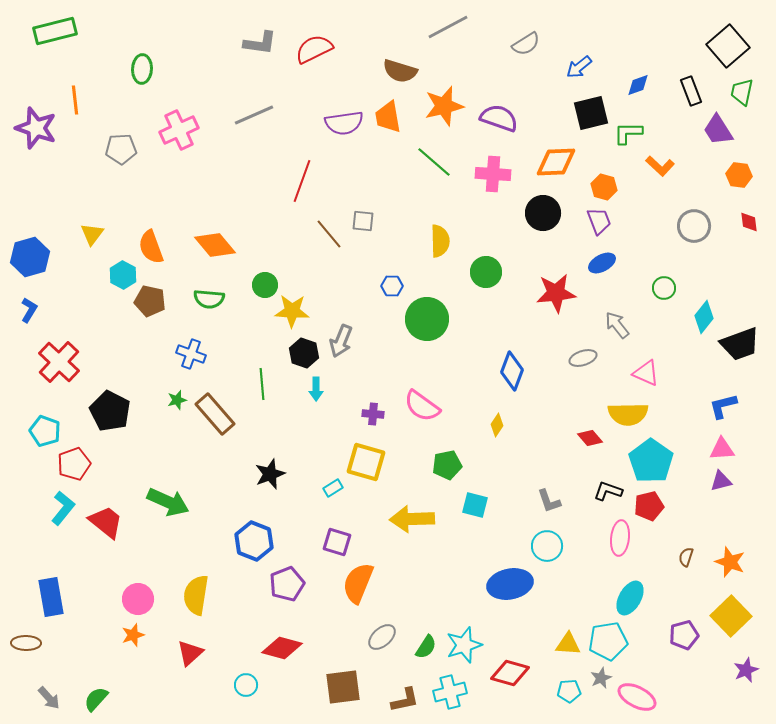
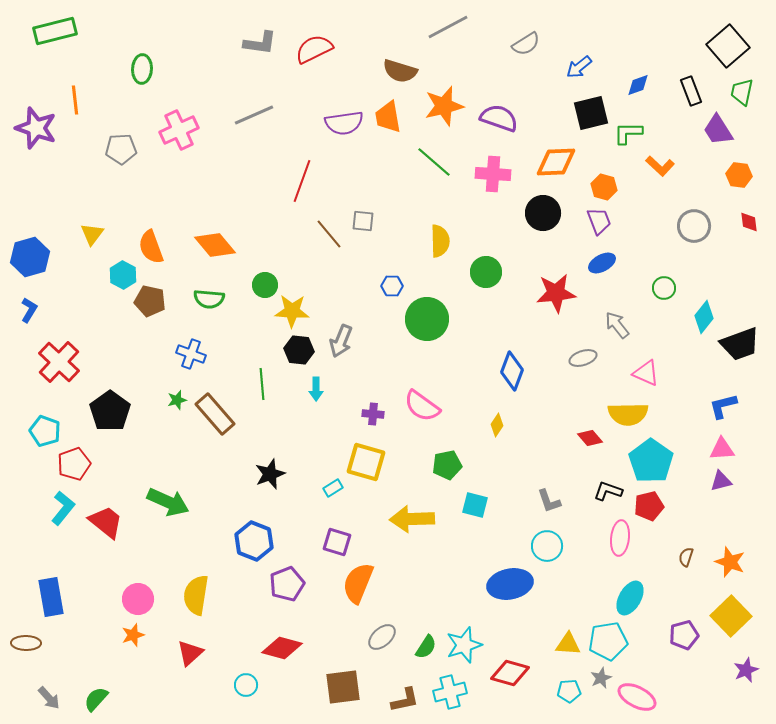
black hexagon at (304, 353): moved 5 px left, 3 px up; rotated 12 degrees counterclockwise
black pentagon at (110, 411): rotated 9 degrees clockwise
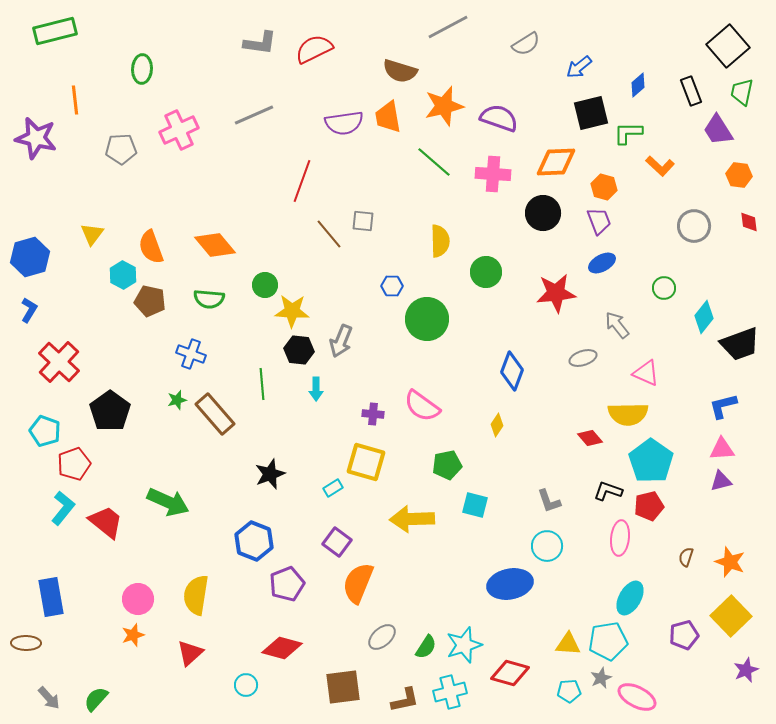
blue diamond at (638, 85): rotated 20 degrees counterclockwise
purple star at (36, 128): moved 10 px down; rotated 6 degrees counterclockwise
purple square at (337, 542): rotated 20 degrees clockwise
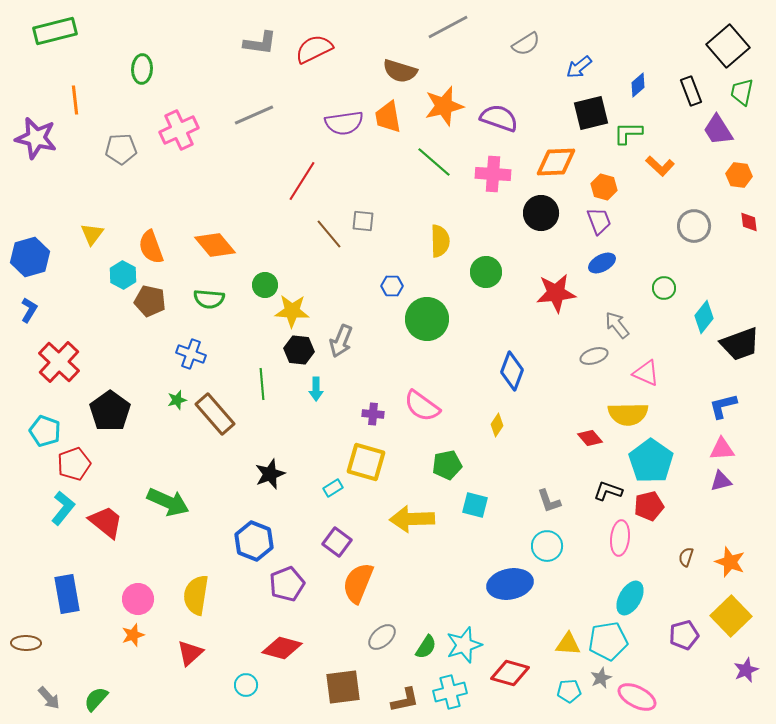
red line at (302, 181): rotated 12 degrees clockwise
black circle at (543, 213): moved 2 px left
gray ellipse at (583, 358): moved 11 px right, 2 px up
blue rectangle at (51, 597): moved 16 px right, 3 px up
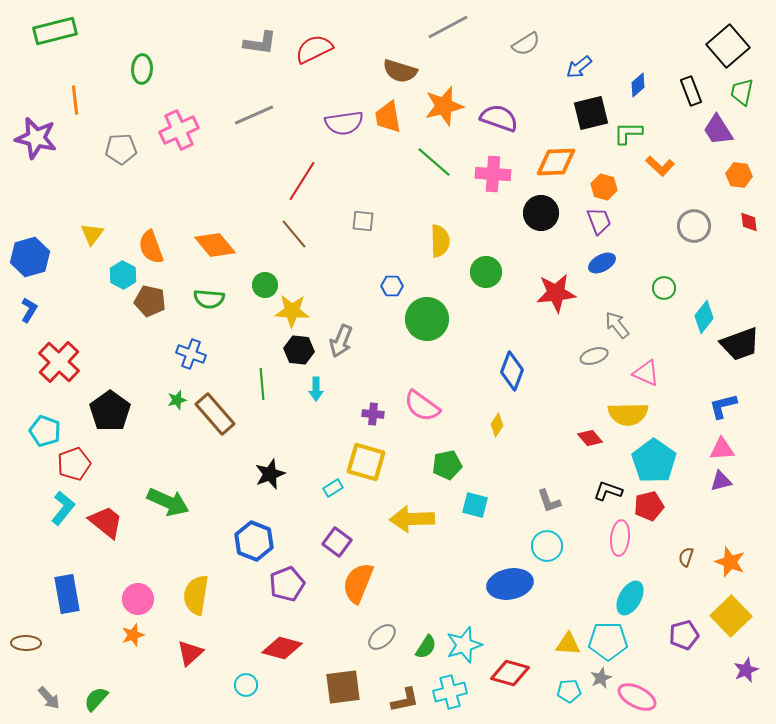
brown line at (329, 234): moved 35 px left
cyan pentagon at (651, 461): moved 3 px right
cyan pentagon at (608, 641): rotated 9 degrees clockwise
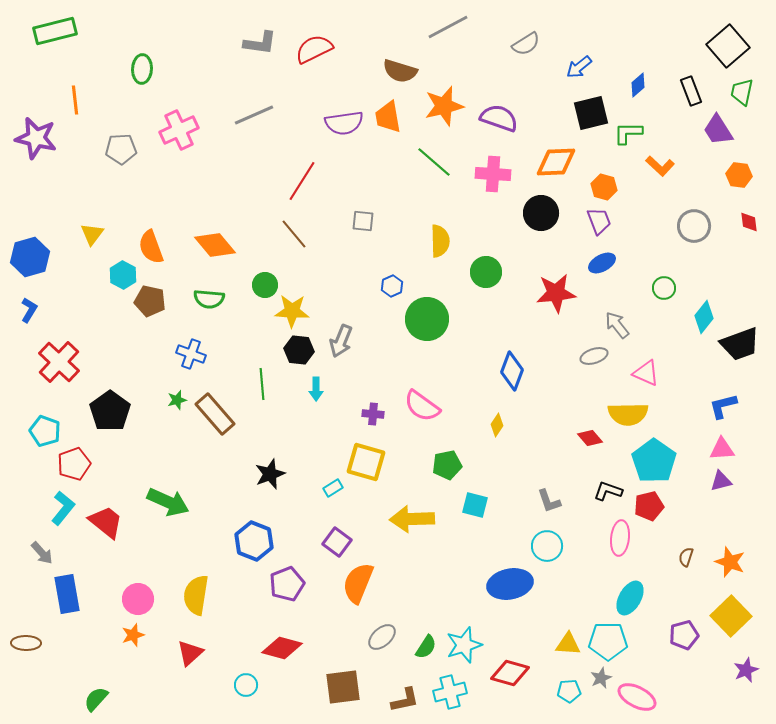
blue hexagon at (392, 286): rotated 25 degrees counterclockwise
gray arrow at (49, 698): moved 7 px left, 145 px up
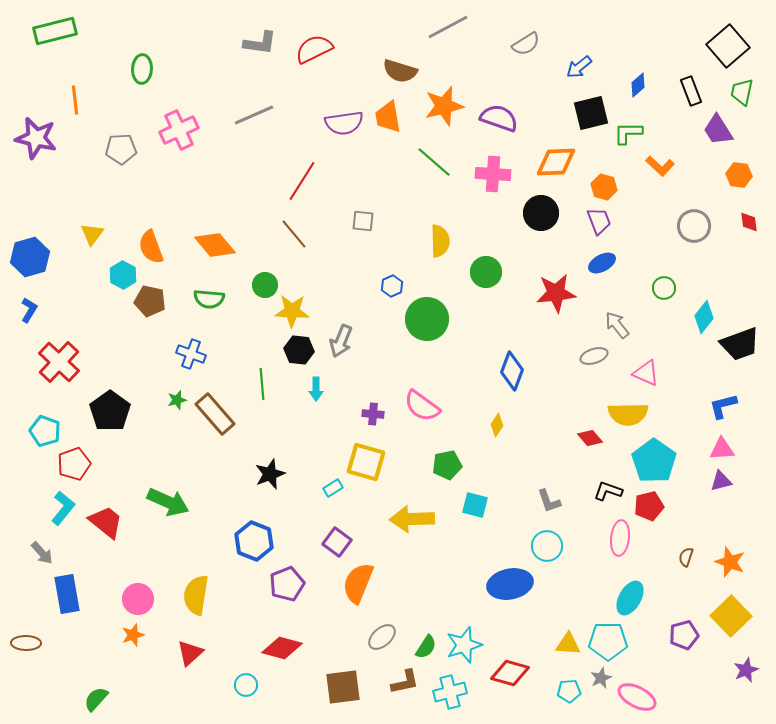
brown L-shape at (405, 700): moved 18 px up
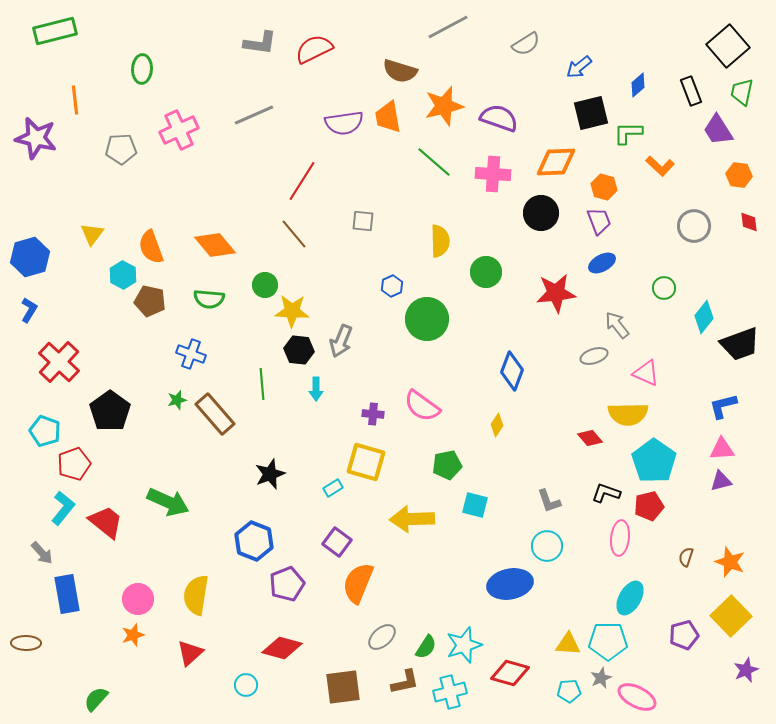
black L-shape at (608, 491): moved 2 px left, 2 px down
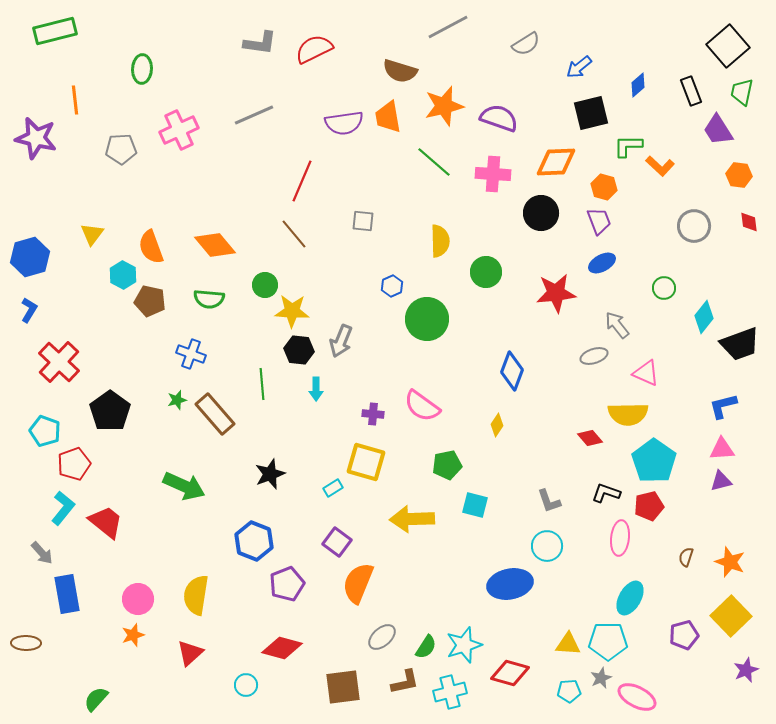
green L-shape at (628, 133): moved 13 px down
red line at (302, 181): rotated 9 degrees counterclockwise
green arrow at (168, 502): moved 16 px right, 16 px up
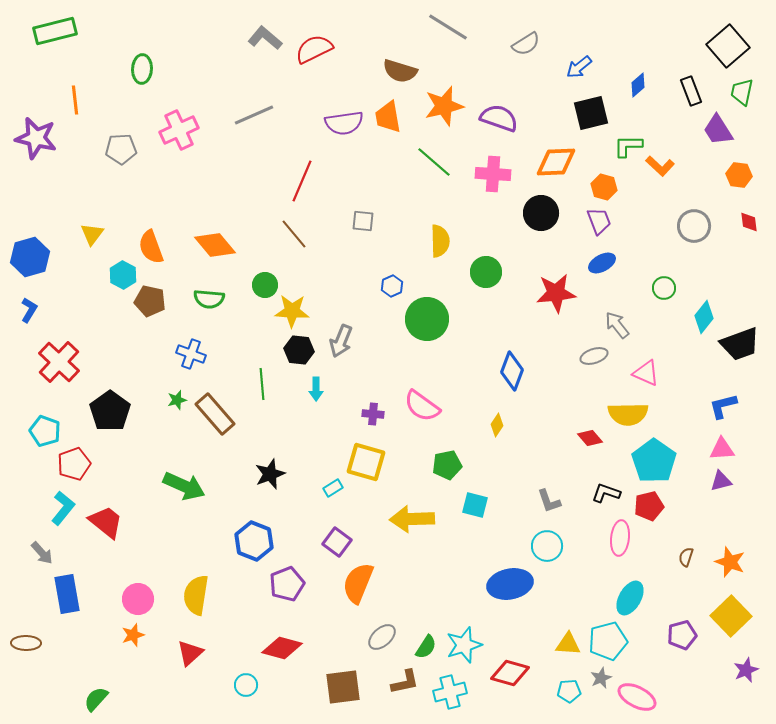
gray line at (448, 27): rotated 60 degrees clockwise
gray L-shape at (260, 43): moved 5 px right, 5 px up; rotated 148 degrees counterclockwise
purple pentagon at (684, 635): moved 2 px left
cyan pentagon at (608, 641): rotated 15 degrees counterclockwise
